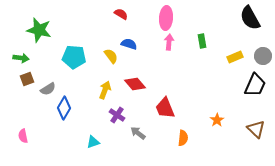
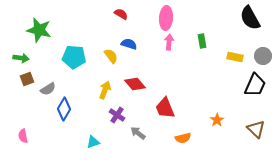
yellow rectangle: rotated 35 degrees clockwise
blue diamond: moved 1 px down
orange semicircle: rotated 70 degrees clockwise
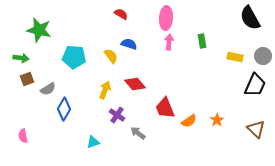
orange semicircle: moved 6 px right, 17 px up; rotated 21 degrees counterclockwise
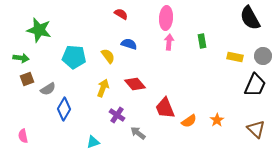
yellow semicircle: moved 3 px left
yellow arrow: moved 2 px left, 2 px up
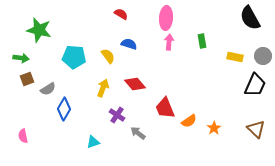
orange star: moved 3 px left, 8 px down
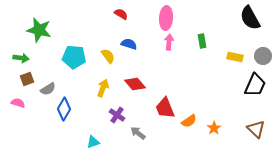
pink semicircle: moved 5 px left, 33 px up; rotated 120 degrees clockwise
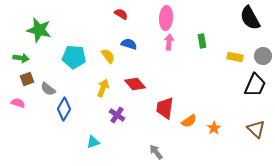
gray semicircle: rotated 70 degrees clockwise
red trapezoid: rotated 30 degrees clockwise
gray arrow: moved 18 px right, 19 px down; rotated 14 degrees clockwise
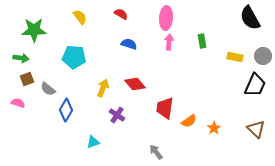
green star: moved 5 px left; rotated 15 degrees counterclockwise
yellow semicircle: moved 28 px left, 39 px up
blue diamond: moved 2 px right, 1 px down
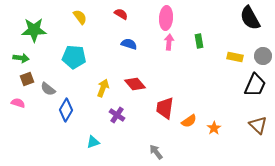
green rectangle: moved 3 px left
brown triangle: moved 2 px right, 4 px up
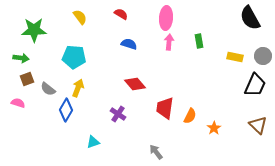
yellow arrow: moved 25 px left
purple cross: moved 1 px right, 1 px up
orange semicircle: moved 1 px right, 5 px up; rotated 28 degrees counterclockwise
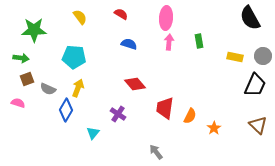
gray semicircle: rotated 14 degrees counterclockwise
cyan triangle: moved 9 px up; rotated 32 degrees counterclockwise
